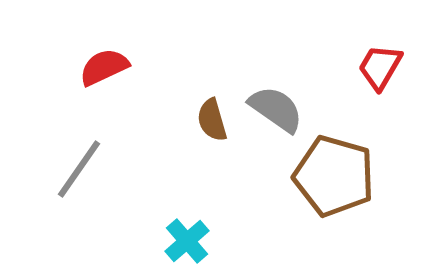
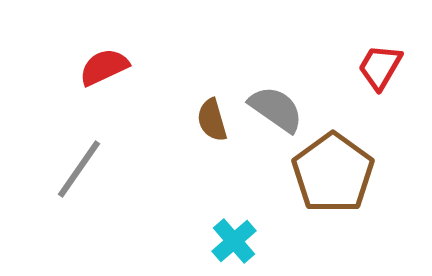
brown pentagon: moved 1 px left, 3 px up; rotated 20 degrees clockwise
cyan cross: moved 47 px right
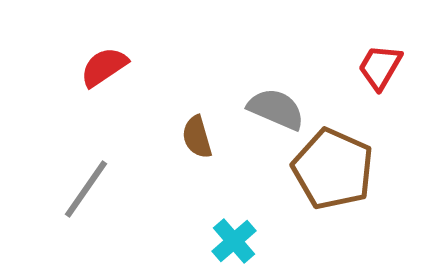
red semicircle: rotated 9 degrees counterclockwise
gray semicircle: rotated 12 degrees counterclockwise
brown semicircle: moved 15 px left, 17 px down
gray line: moved 7 px right, 20 px down
brown pentagon: moved 4 px up; rotated 12 degrees counterclockwise
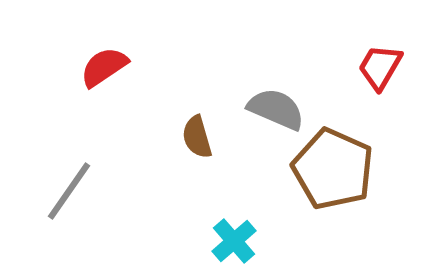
gray line: moved 17 px left, 2 px down
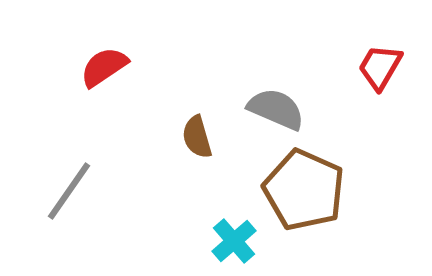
brown pentagon: moved 29 px left, 21 px down
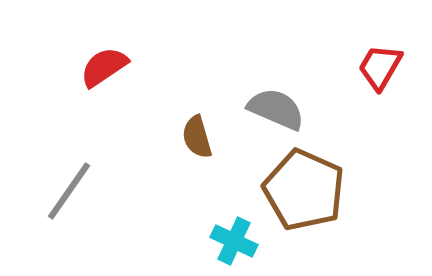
cyan cross: rotated 24 degrees counterclockwise
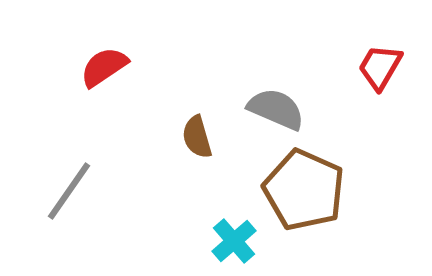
cyan cross: rotated 24 degrees clockwise
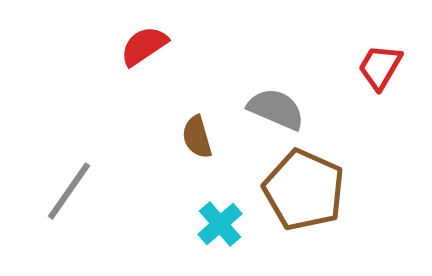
red semicircle: moved 40 px right, 21 px up
cyan cross: moved 14 px left, 17 px up
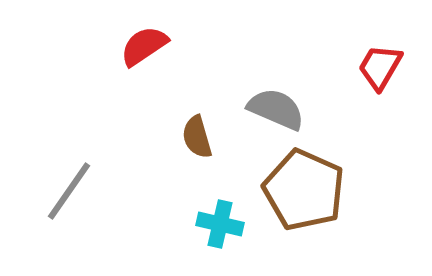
cyan cross: rotated 36 degrees counterclockwise
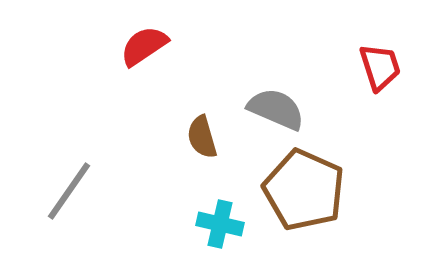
red trapezoid: rotated 132 degrees clockwise
brown semicircle: moved 5 px right
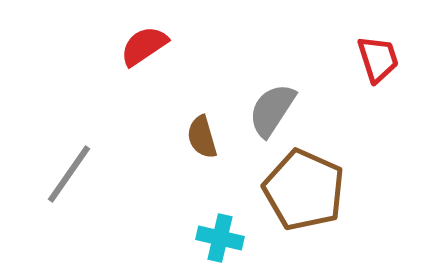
red trapezoid: moved 2 px left, 8 px up
gray semicircle: moved 4 px left, 1 px down; rotated 80 degrees counterclockwise
gray line: moved 17 px up
cyan cross: moved 14 px down
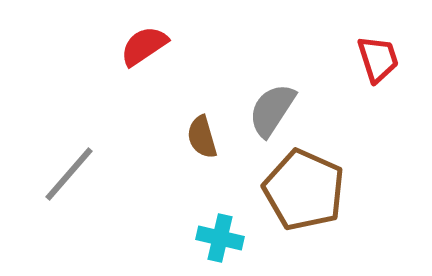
gray line: rotated 6 degrees clockwise
